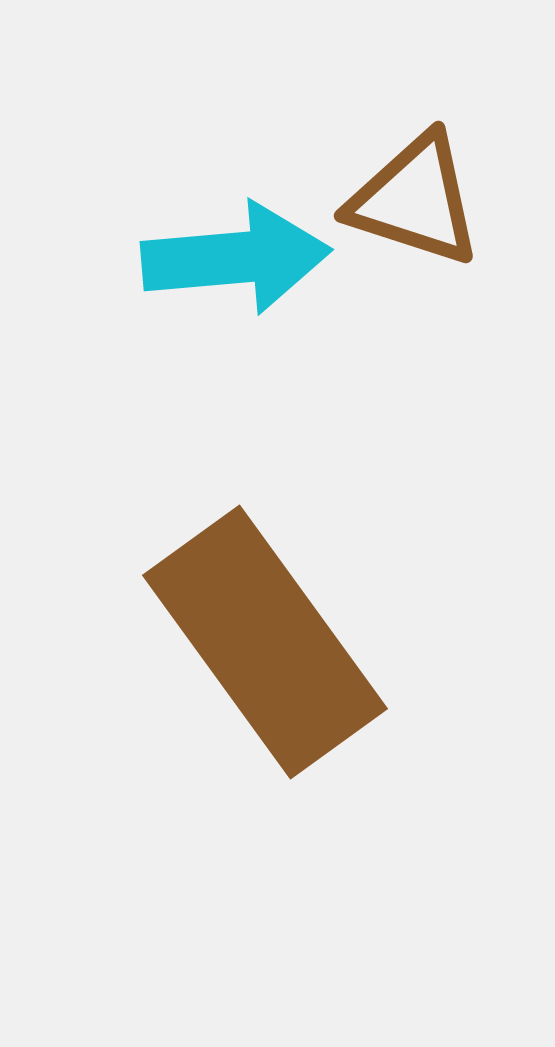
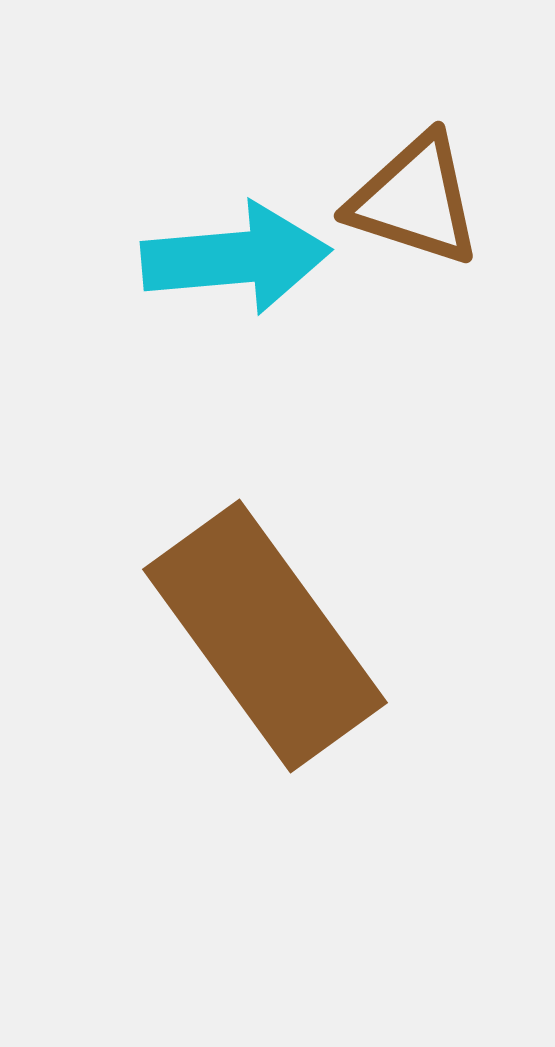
brown rectangle: moved 6 px up
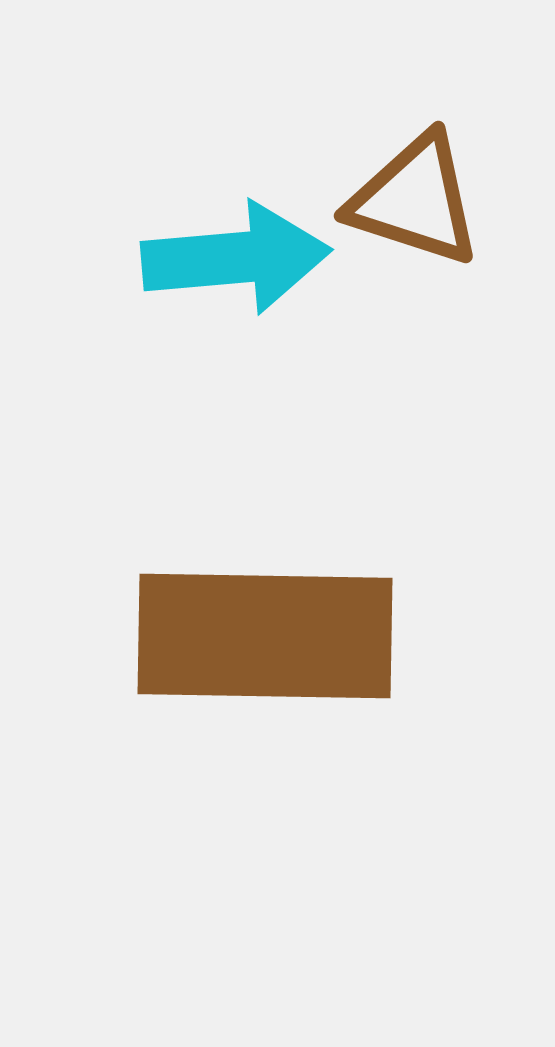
brown rectangle: rotated 53 degrees counterclockwise
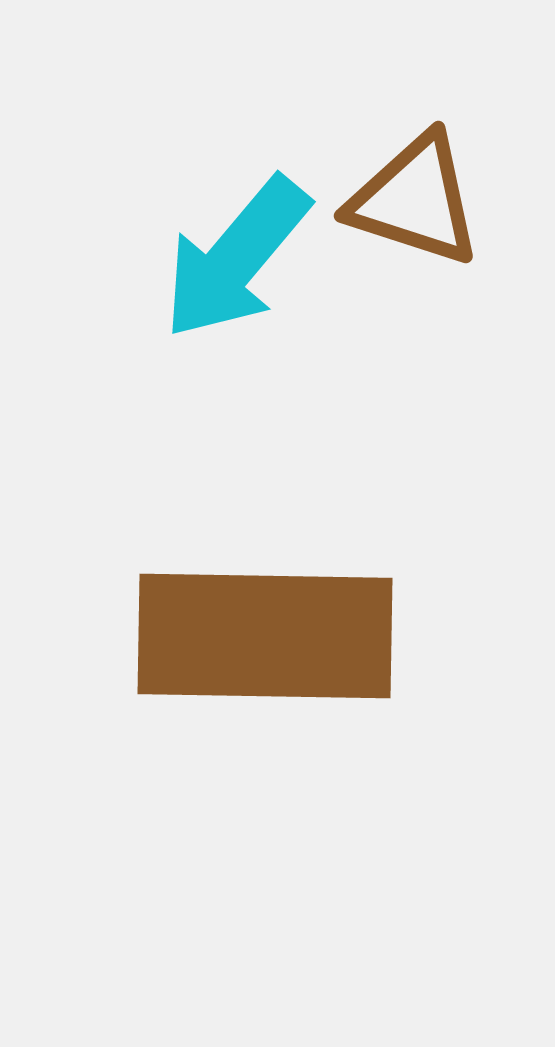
cyan arrow: rotated 135 degrees clockwise
